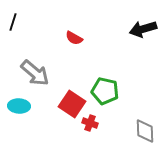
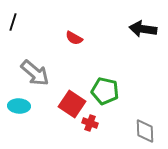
black arrow: rotated 24 degrees clockwise
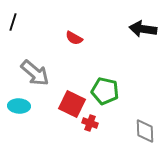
red square: rotated 8 degrees counterclockwise
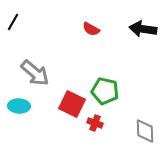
black line: rotated 12 degrees clockwise
red semicircle: moved 17 px right, 9 px up
red cross: moved 5 px right
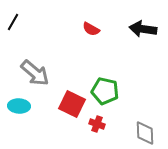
red cross: moved 2 px right, 1 px down
gray diamond: moved 2 px down
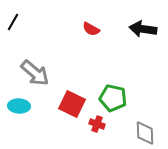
green pentagon: moved 8 px right, 7 px down
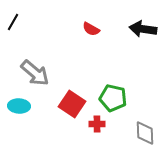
red square: rotated 8 degrees clockwise
red cross: rotated 21 degrees counterclockwise
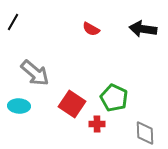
green pentagon: moved 1 px right; rotated 12 degrees clockwise
